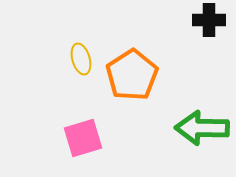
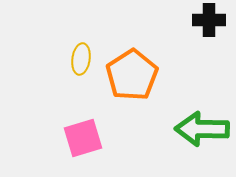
yellow ellipse: rotated 24 degrees clockwise
green arrow: moved 1 px down
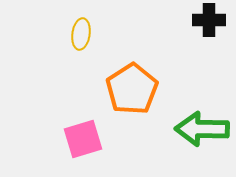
yellow ellipse: moved 25 px up
orange pentagon: moved 14 px down
pink square: moved 1 px down
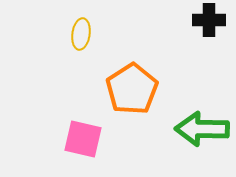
pink square: rotated 30 degrees clockwise
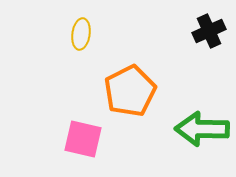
black cross: moved 11 px down; rotated 24 degrees counterclockwise
orange pentagon: moved 2 px left, 2 px down; rotated 6 degrees clockwise
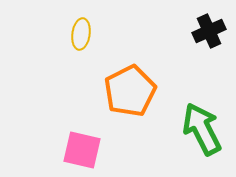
green arrow: rotated 62 degrees clockwise
pink square: moved 1 px left, 11 px down
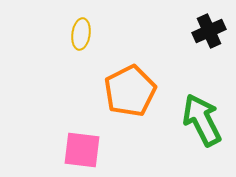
green arrow: moved 9 px up
pink square: rotated 6 degrees counterclockwise
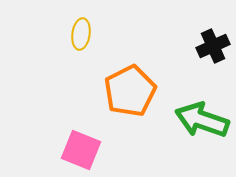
black cross: moved 4 px right, 15 px down
green arrow: rotated 44 degrees counterclockwise
pink square: moved 1 px left; rotated 15 degrees clockwise
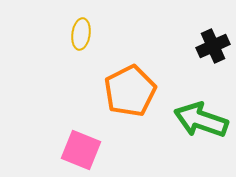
green arrow: moved 1 px left
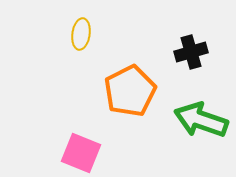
black cross: moved 22 px left, 6 px down; rotated 8 degrees clockwise
pink square: moved 3 px down
